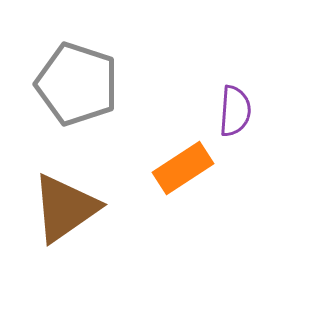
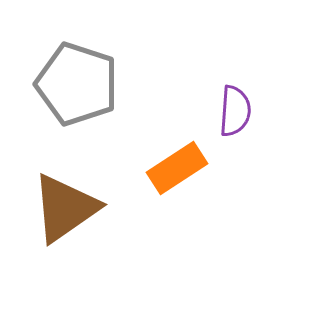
orange rectangle: moved 6 px left
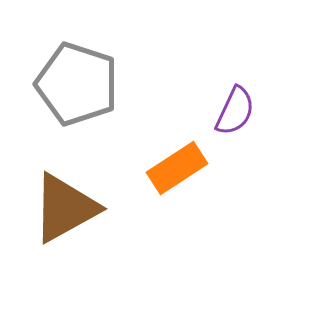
purple semicircle: rotated 21 degrees clockwise
brown triangle: rotated 6 degrees clockwise
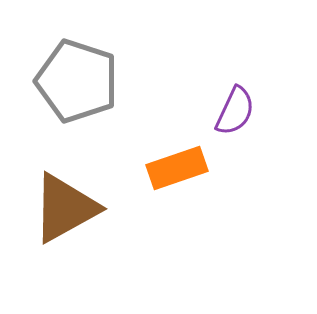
gray pentagon: moved 3 px up
orange rectangle: rotated 14 degrees clockwise
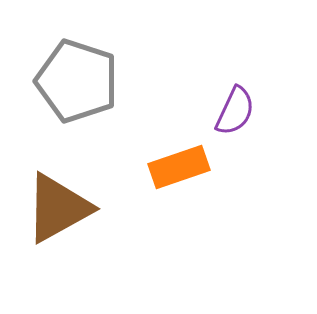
orange rectangle: moved 2 px right, 1 px up
brown triangle: moved 7 px left
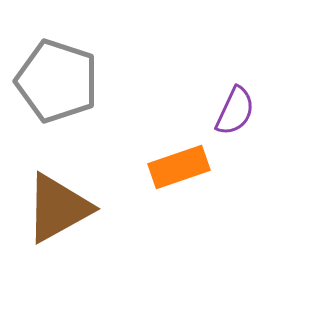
gray pentagon: moved 20 px left
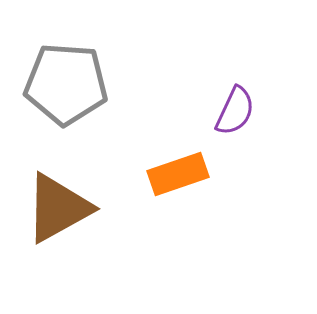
gray pentagon: moved 9 px right, 3 px down; rotated 14 degrees counterclockwise
orange rectangle: moved 1 px left, 7 px down
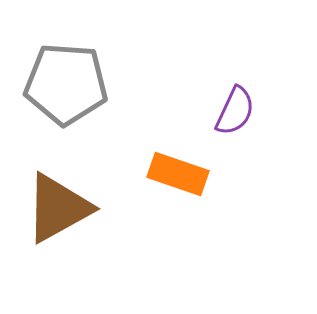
orange rectangle: rotated 38 degrees clockwise
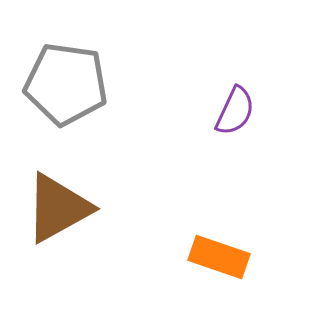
gray pentagon: rotated 4 degrees clockwise
orange rectangle: moved 41 px right, 83 px down
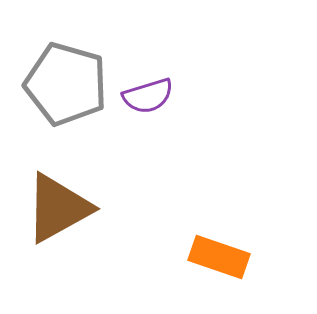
gray pentagon: rotated 8 degrees clockwise
purple semicircle: moved 87 px left, 15 px up; rotated 48 degrees clockwise
